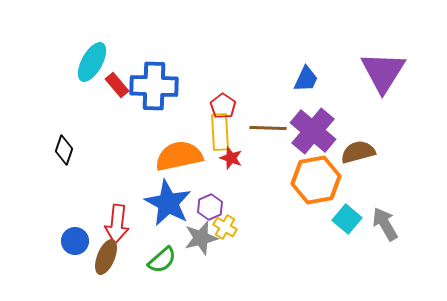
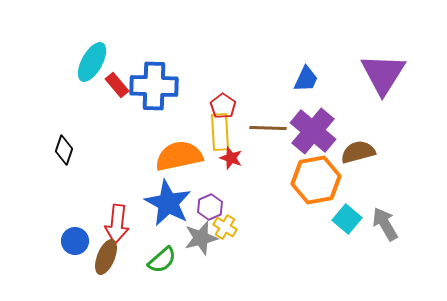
purple triangle: moved 2 px down
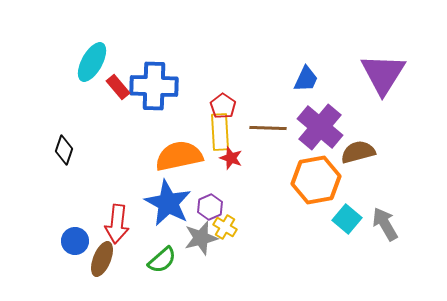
red rectangle: moved 1 px right, 2 px down
purple cross: moved 7 px right, 4 px up
brown ellipse: moved 4 px left, 2 px down
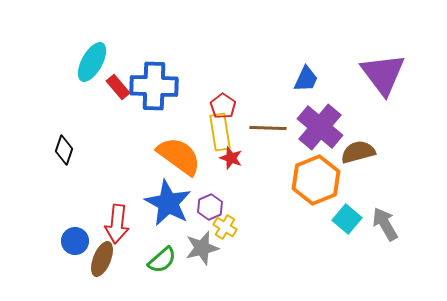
purple triangle: rotated 9 degrees counterclockwise
yellow rectangle: rotated 6 degrees counterclockwise
orange semicircle: rotated 48 degrees clockwise
orange hexagon: rotated 12 degrees counterclockwise
gray star: moved 1 px right, 10 px down
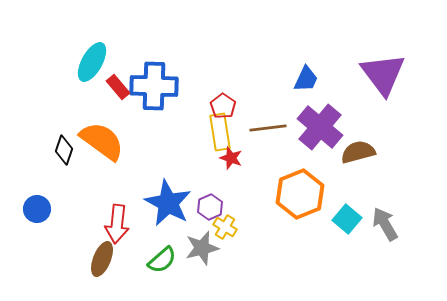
brown line: rotated 9 degrees counterclockwise
orange semicircle: moved 77 px left, 15 px up
orange hexagon: moved 16 px left, 14 px down
blue circle: moved 38 px left, 32 px up
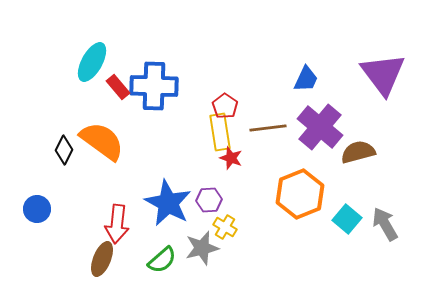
red pentagon: moved 2 px right
black diamond: rotated 8 degrees clockwise
purple hexagon: moved 1 px left, 7 px up; rotated 20 degrees clockwise
